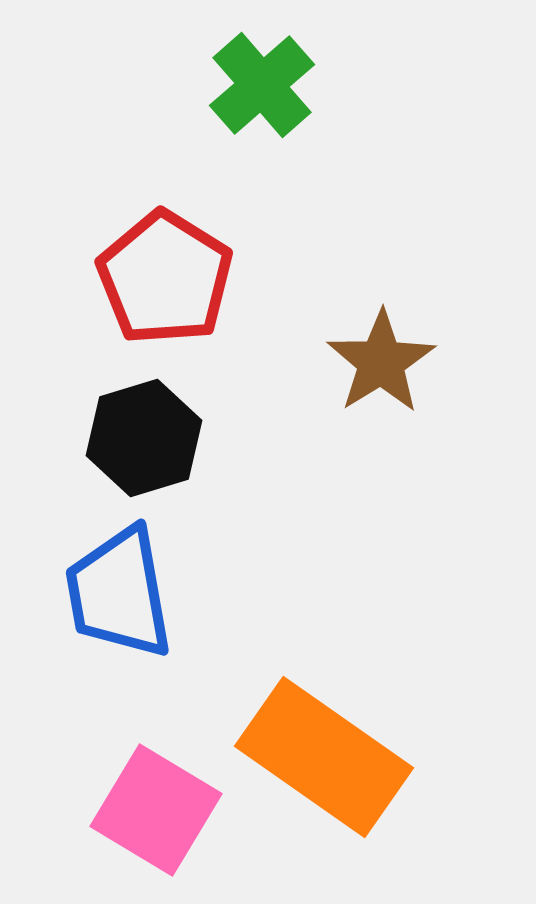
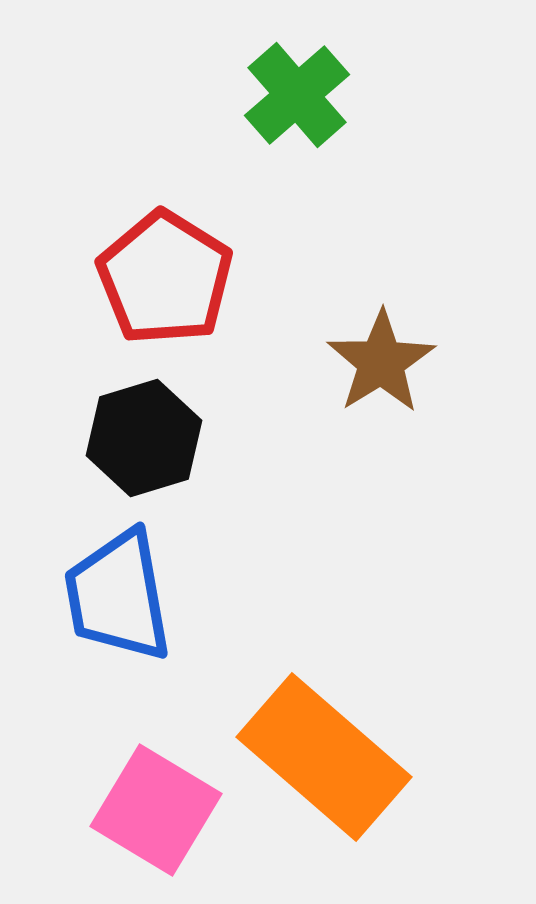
green cross: moved 35 px right, 10 px down
blue trapezoid: moved 1 px left, 3 px down
orange rectangle: rotated 6 degrees clockwise
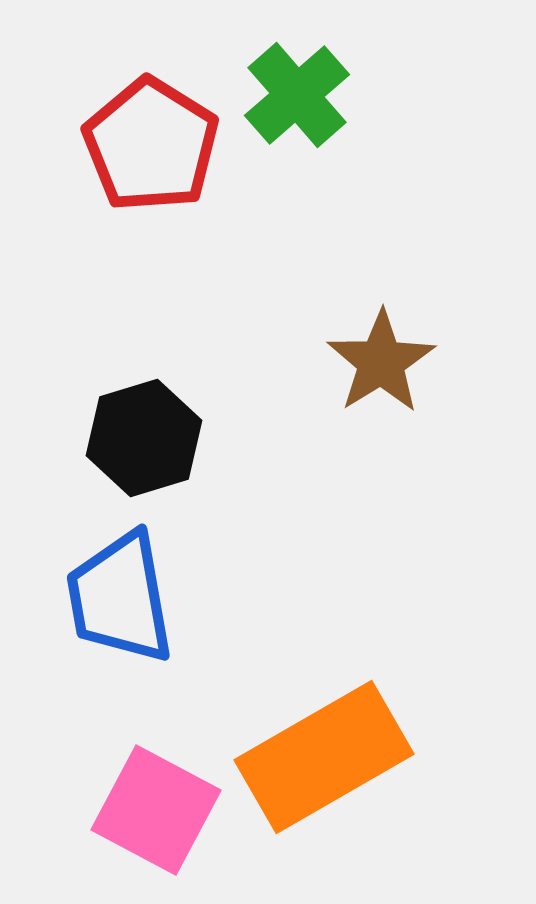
red pentagon: moved 14 px left, 133 px up
blue trapezoid: moved 2 px right, 2 px down
orange rectangle: rotated 71 degrees counterclockwise
pink square: rotated 3 degrees counterclockwise
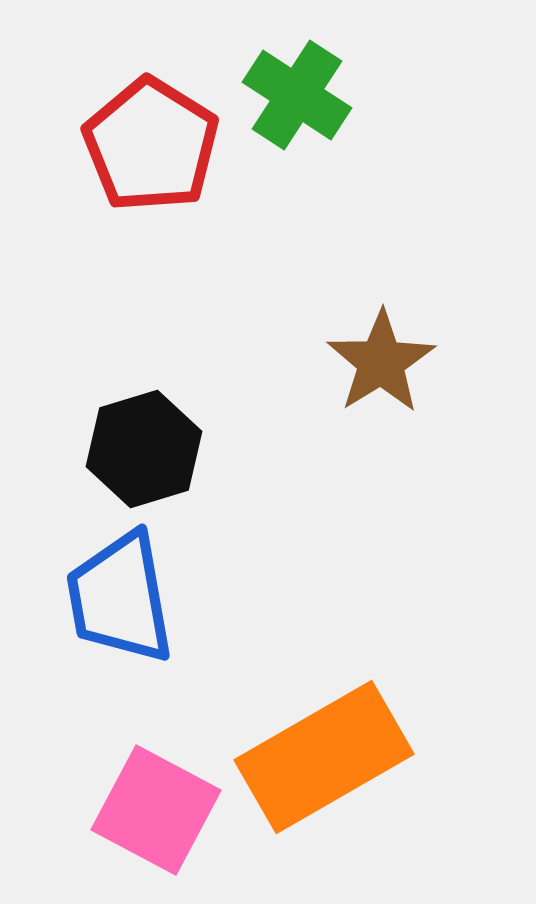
green cross: rotated 16 degrees counterclockwise
black hexagon: moved 11 px down
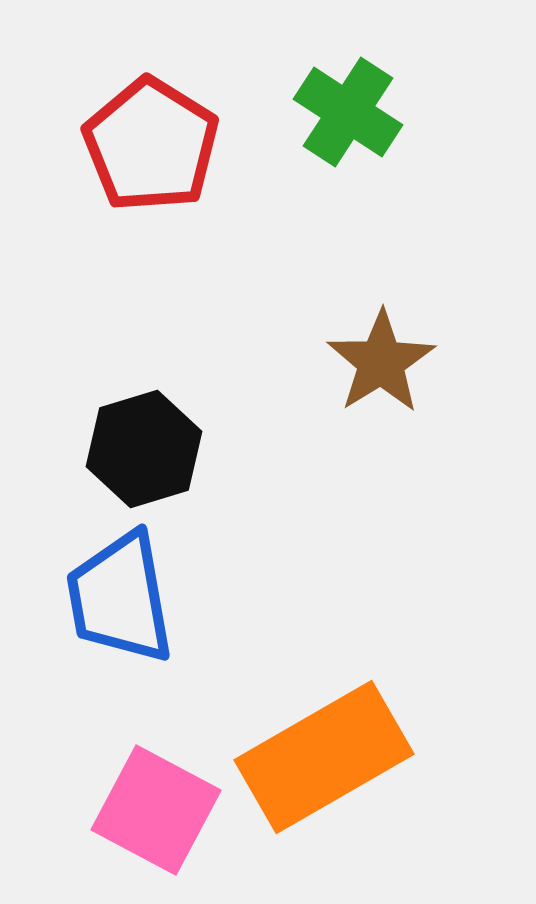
green cross: moved 51 px right, 17 px down
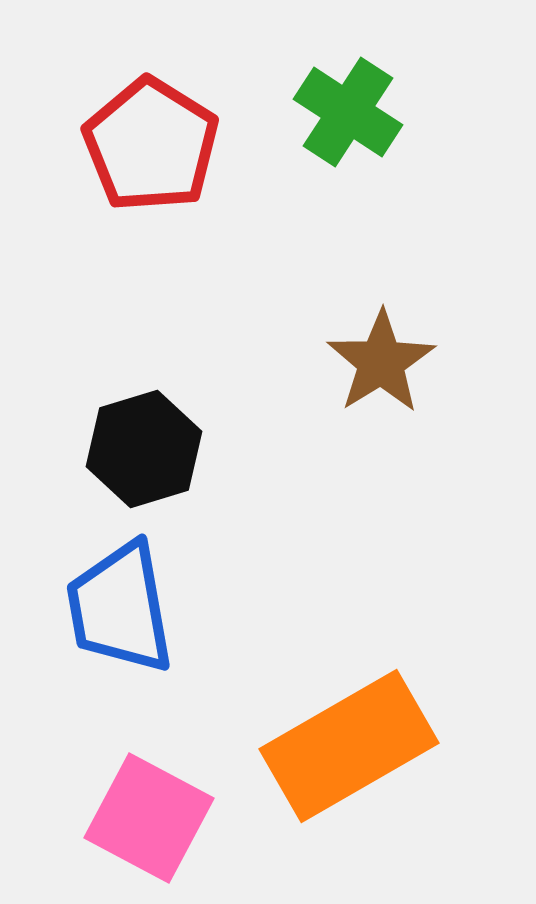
blue trapezoid: moved 10 px down
orange rectangle: moved 25 px right, 11 px up
pink square: moved 7 px left, 8 px down
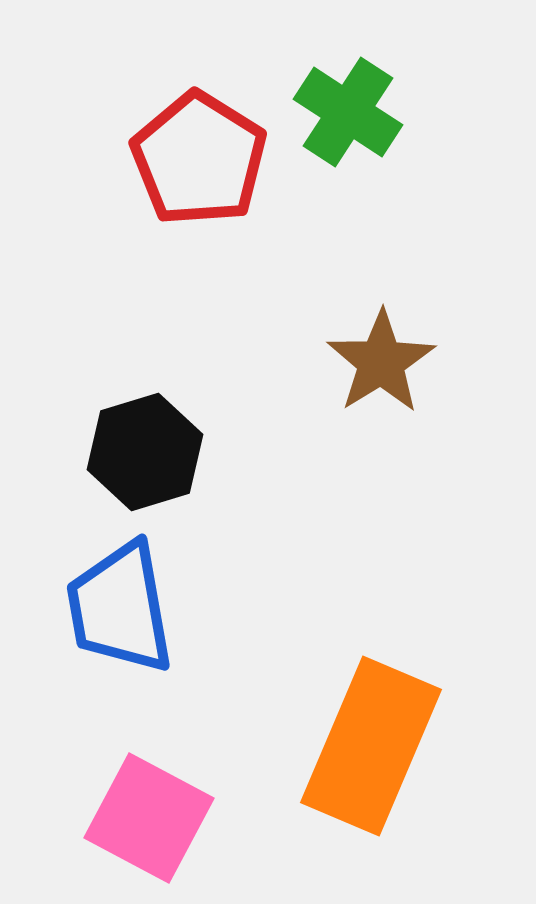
red pentagon: moved 48 px right, 14 px down
black hexagon: moved 1 px right, 3 px down
orange rectangle: moved 22 px right; rotated 37 degrees counterclockwise
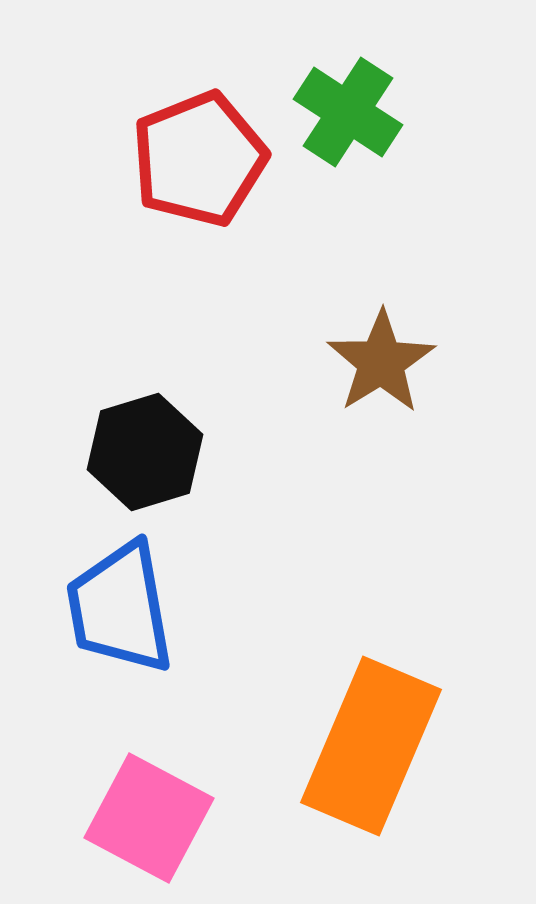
red pentagon: rotated 18 degrees clockwise
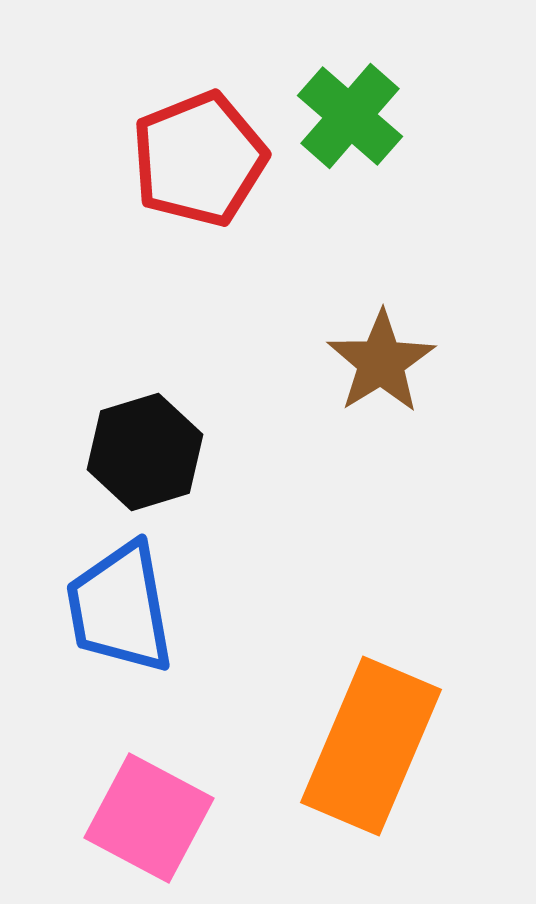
green cross: moved 2 px right, 4 px down; rotated 8 degrees clockwise
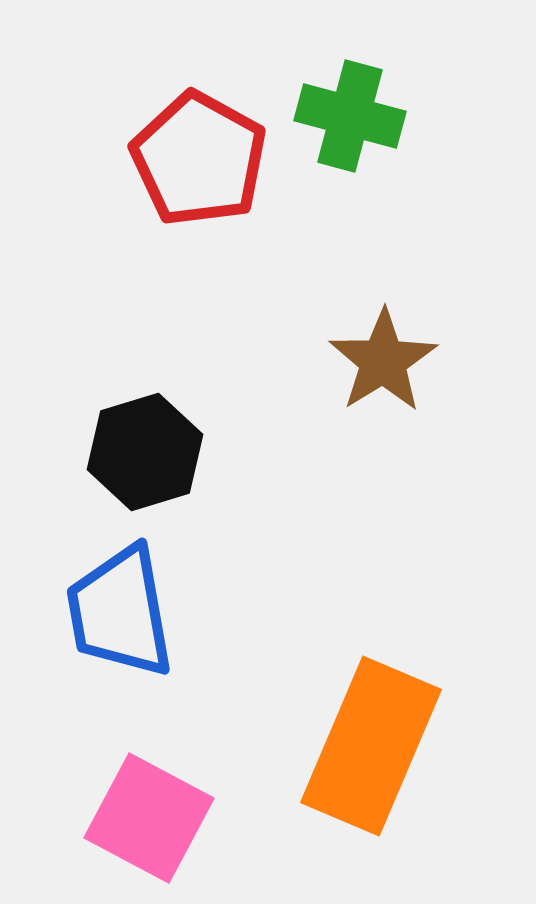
green cross: rotated 26 degrees counterclockwise
red pentagon: rotated 21 degrees counterclockwise
brown star: moved 2 px right, 1 px up
blue trapezoid: moved 4 px down
